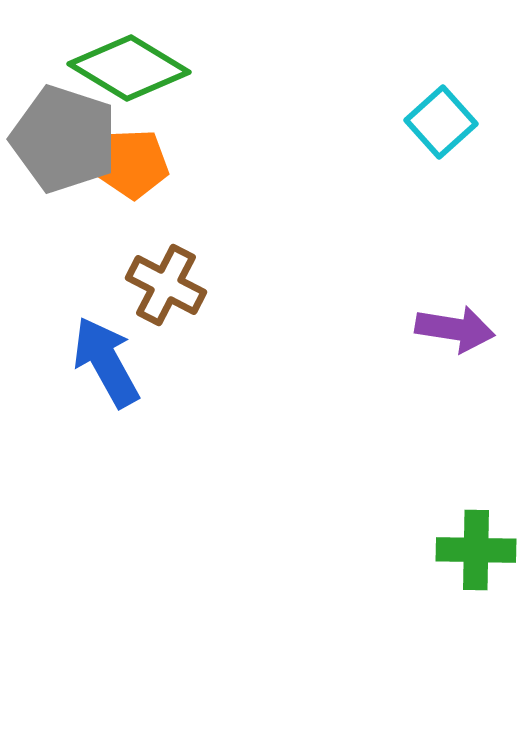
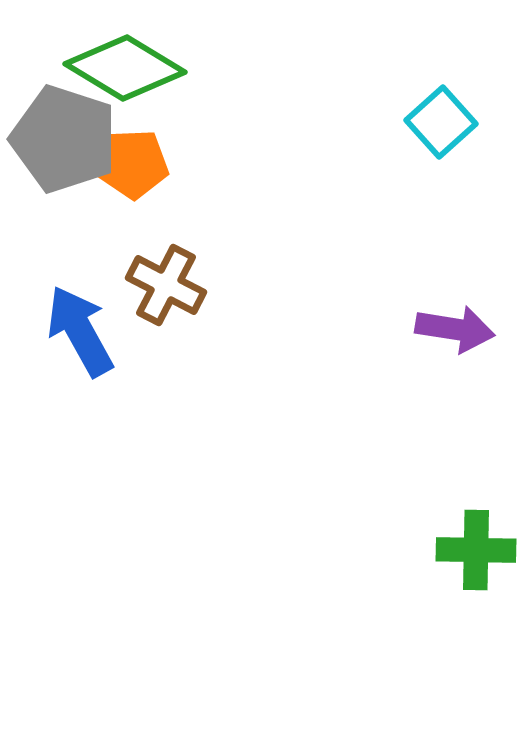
green diamond: moved 4 px left
blue arrow: moved 26 px left, 31 px up
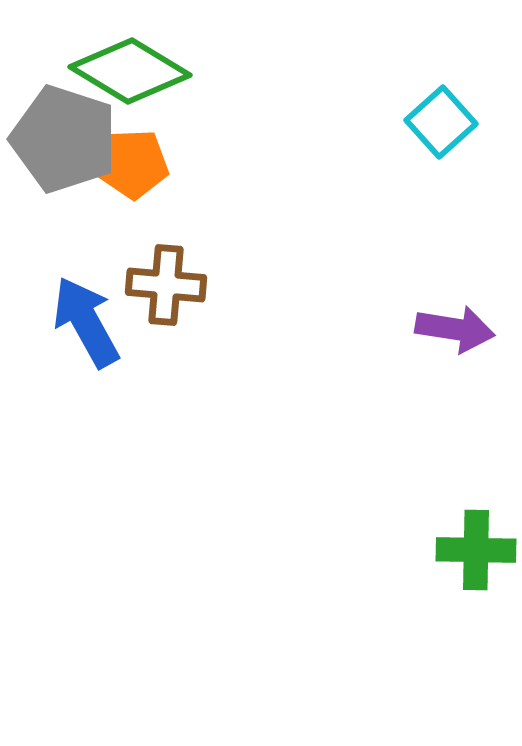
green diamond: moved 5 px right, 3 px down
brown cross: rotated 22 degrees counterclockwise
blue arrow: moved 6 px right, 9 px up
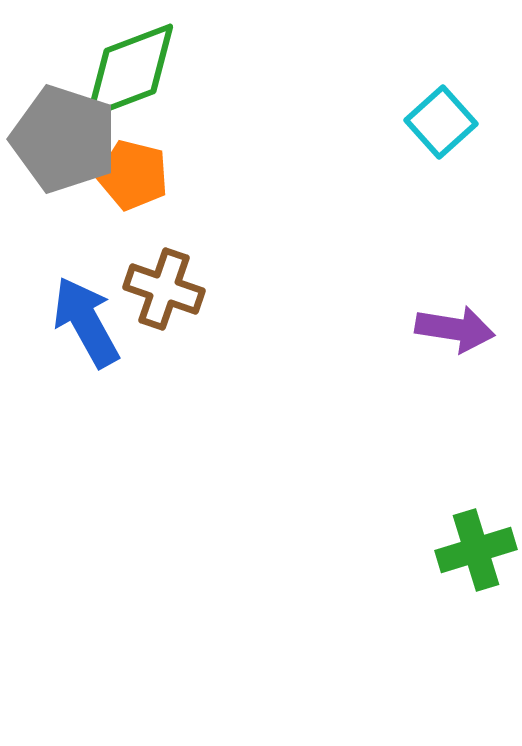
green diamond: rotated 52 degrees counterclockwise
orange pentagon: moved 11 px down; rotated 16 degrees clockwise
brown cross: moved 2 px left, 4 px down; rotated 14 degrees clockwise
green cross: rotated 18 degrees counterclockwise
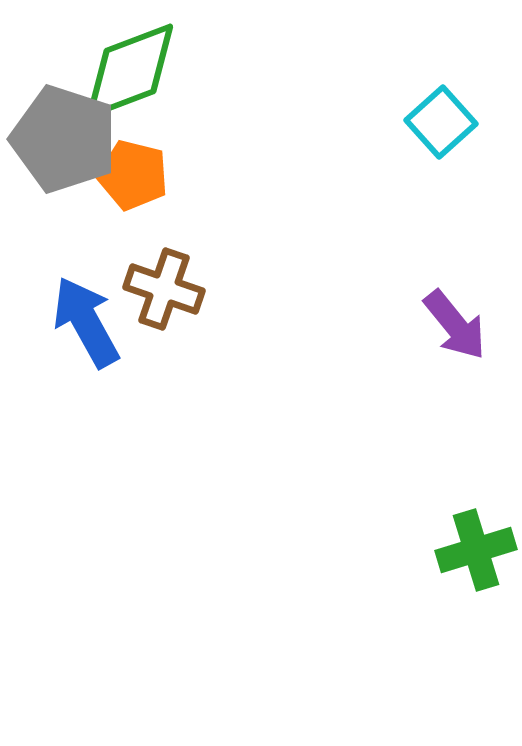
purple arrow: moved 4 px up; rotated 42 degrees clockwise
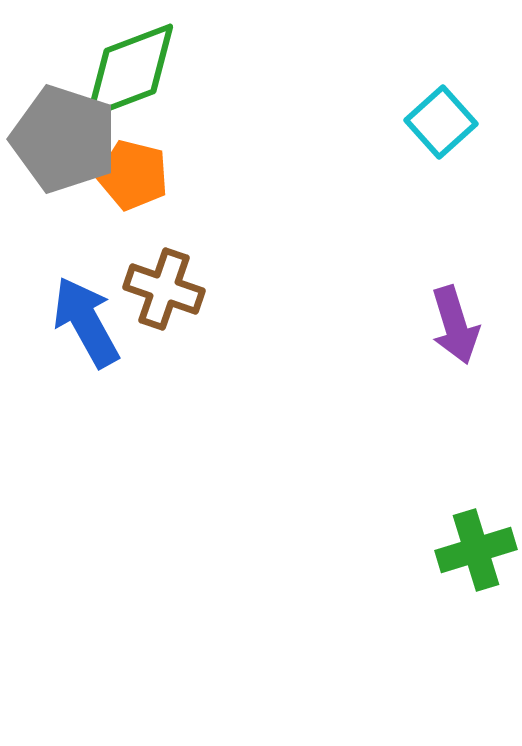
purple arrow: rotated 22 degrees clockwise
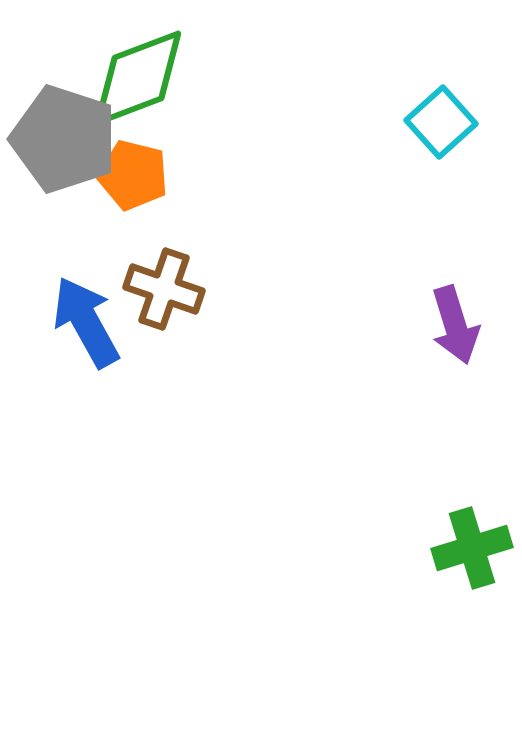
green diamond: moved 8 px right, 7 px down
green cross: moved 4 px left, 2 px up
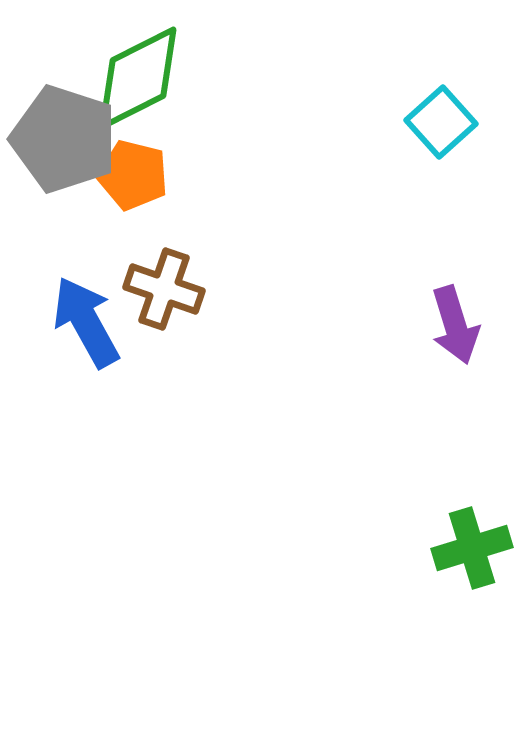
green diamond: rotated 6 degrees counterclockwise
